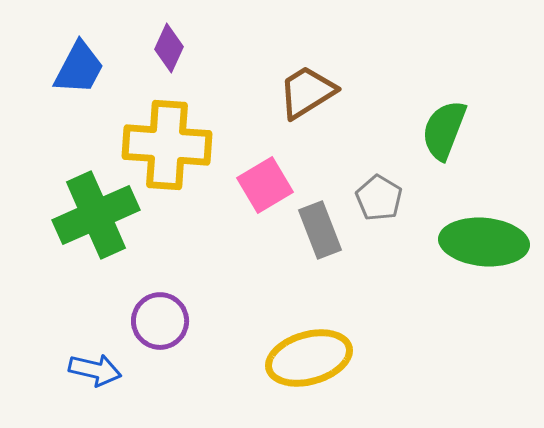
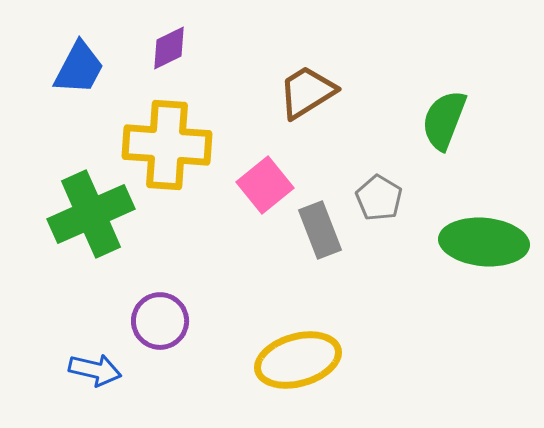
purple diamond: rotated 39 degrees clockwise
green semicircle: moved 10 px up
pink square: rotated 8 degrees counterclockwise
green cross: moved 5 px left, 1 px up
yellow ellipse: moved 11 px left, 2 px down
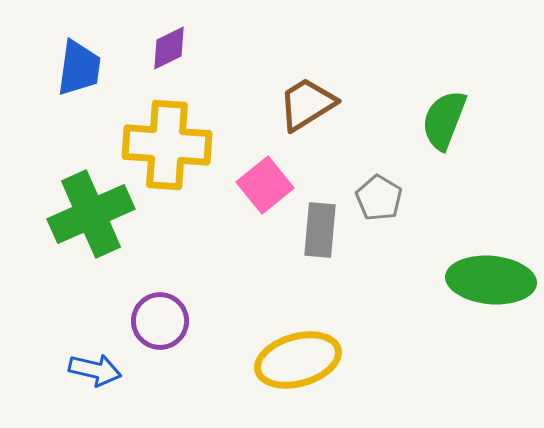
blue trapezoid: rotated 20 degrees counterclockwise
brown trapezoid: moved 12 px down
gray rectangle: rotated 26 degrees clockwise
green ellipse: moved 7 px right, 38 px down
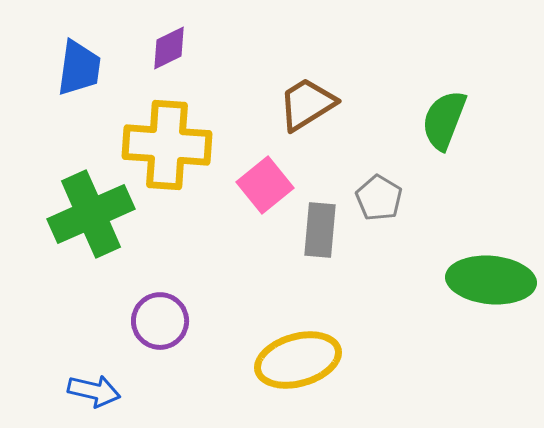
blue arrow: moved 1 px left, 21 px down
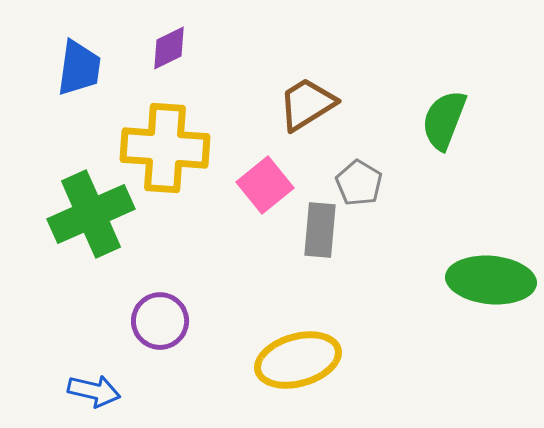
yellow cross: moved 2 px left, 3 px down
gray pentagon: moved 20 px left, 15 px up
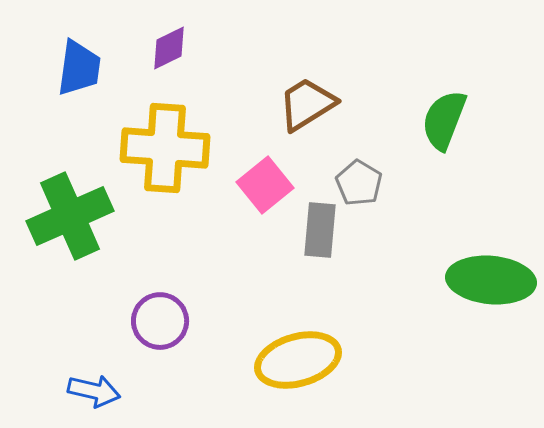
green cross: moved 21 px left, 2 px down
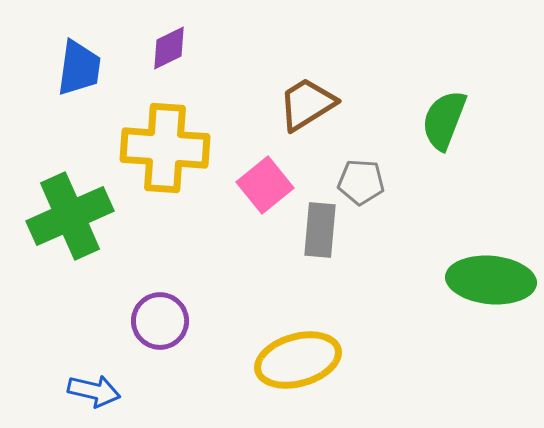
gray pentagon: moved 2 px right, 1 px up; rotated 27 degrees counterclockwise
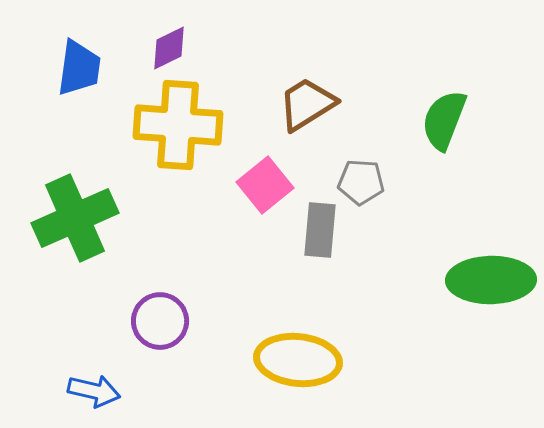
yellow cross: moved 13 px right, 23 px up
green cross: moved 5 px right, 2 px down
green ellipse: rotated 6 degrees counterclockwise
yellow ellipse: rotated 22 degrees clockwise
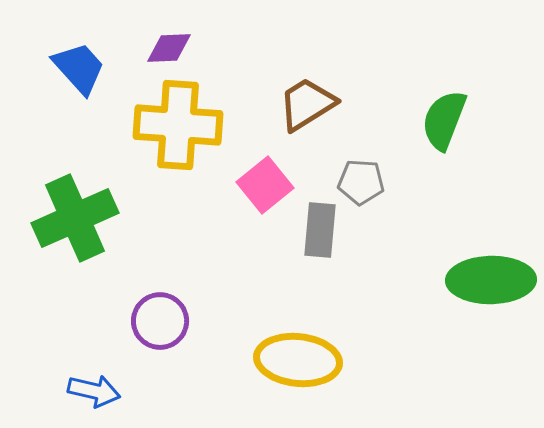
purple diamond: rotated 24 degrees clockwise
blue trapezoid: rotated 50 degrees counterclockwise
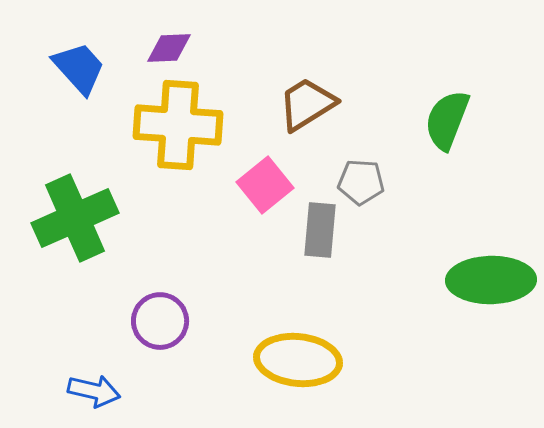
green semicircle: moved 3 px right
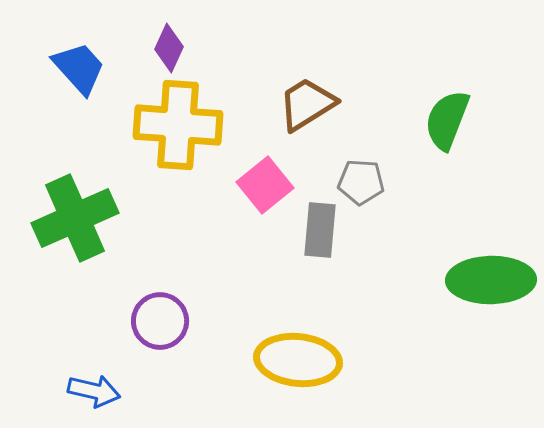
purple diamond: rotated 63 degrees counterclockwise
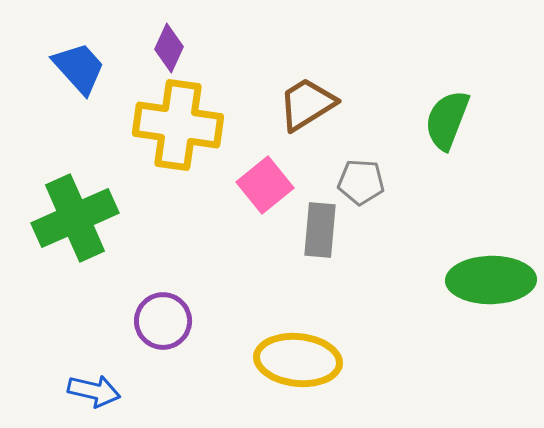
yellow cross: rotated 4 degrees clockwise
purple circle: moved 3 px right
